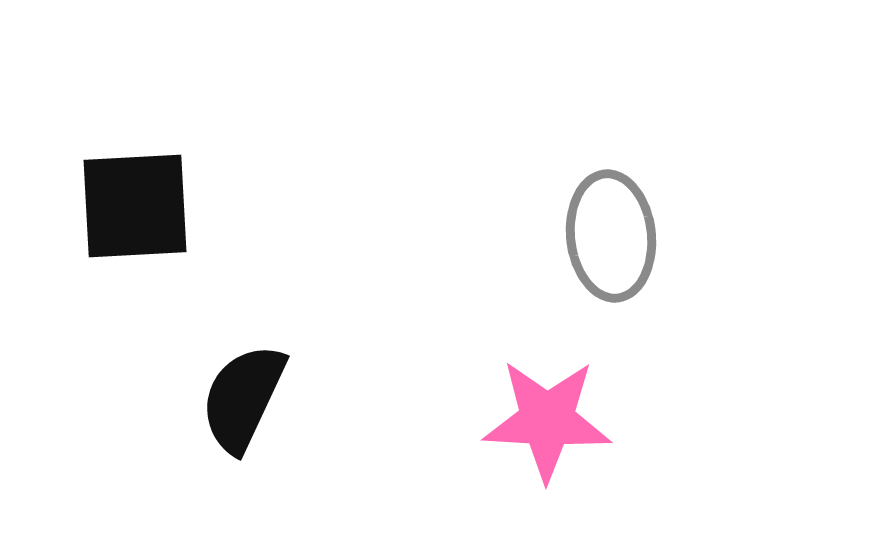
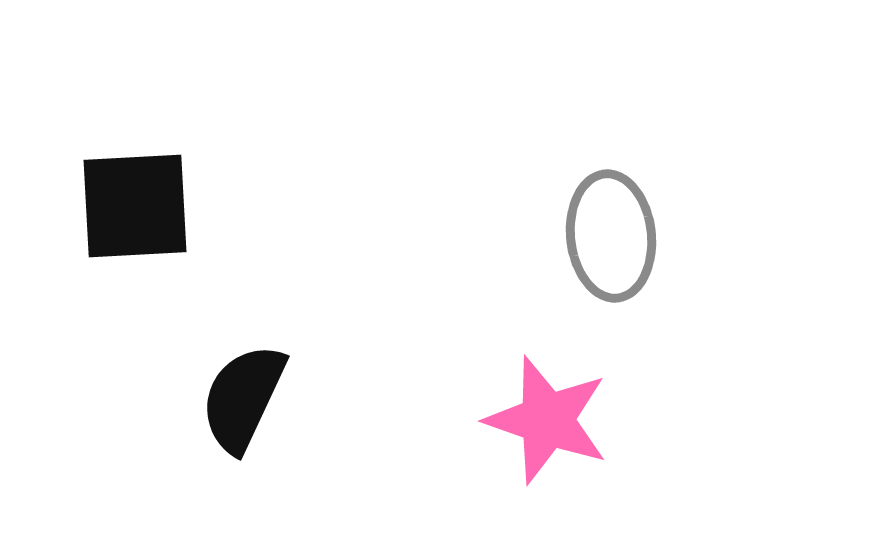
pink star: rotated 16 degrees clockwise
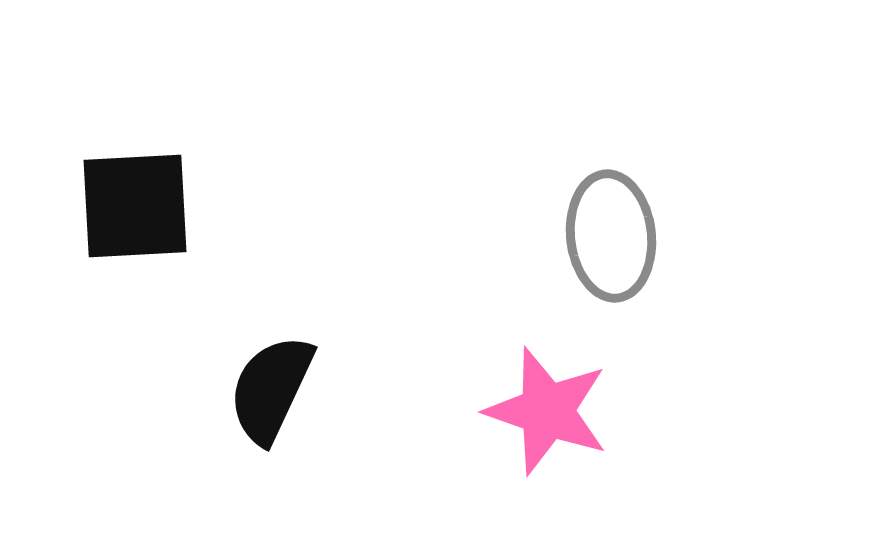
black semicircle: moved 28 px right, 9 px up
pink star: moved 9 px up
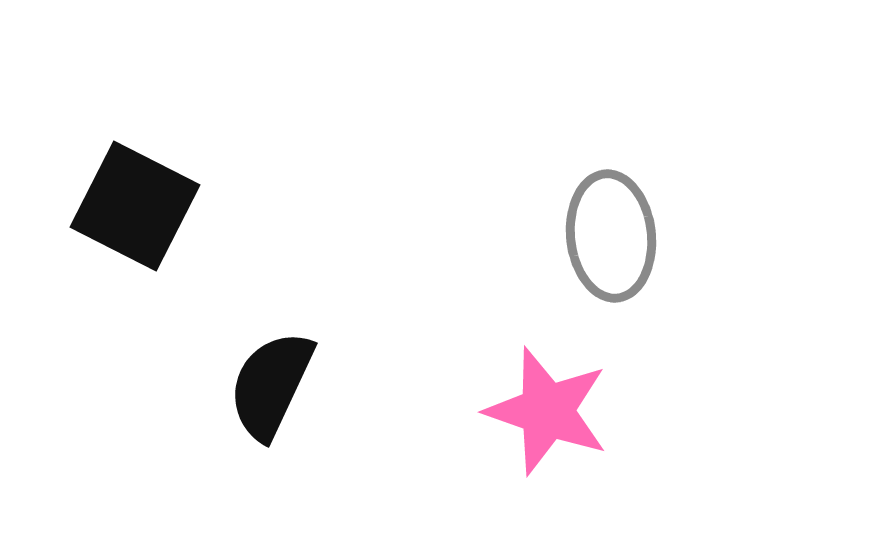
black square: rotated 30 degrees clockwise
black semicircle: moved 4 px up
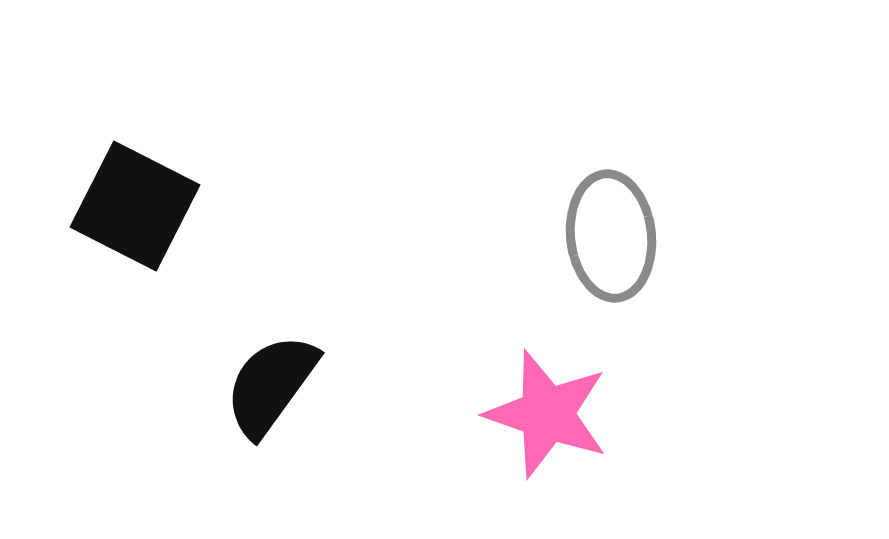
black semicircle: rotated 11 degrees clockwise
pink star: moved 3 px down
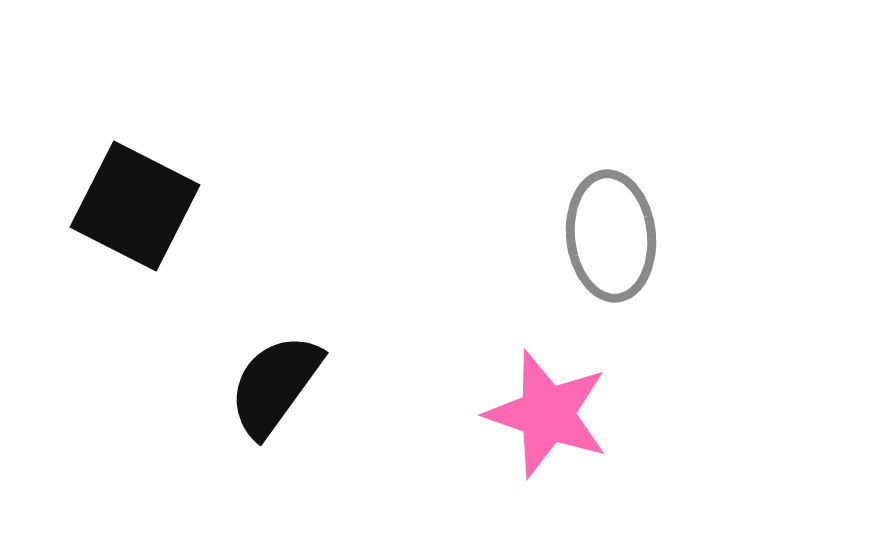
black semicircle: moved 4 px right
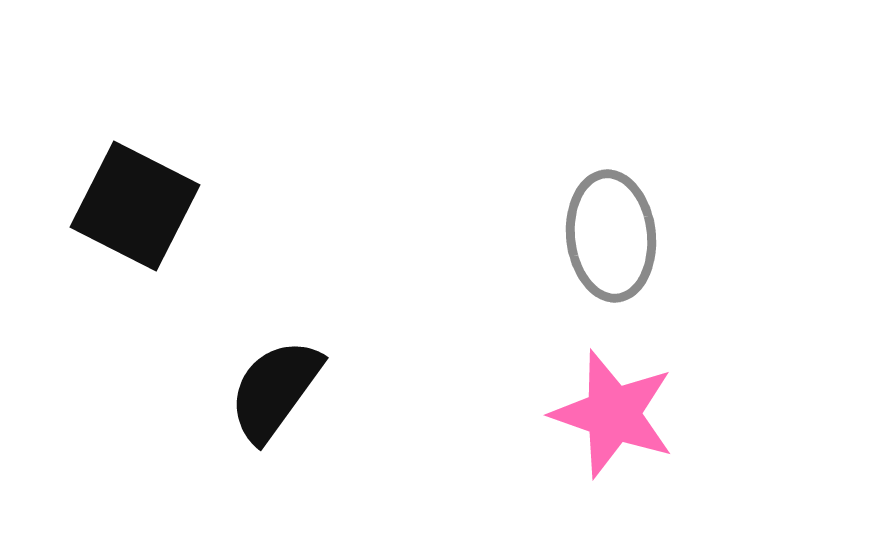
black semicircle: moved 5 px down
pink star: moved 66 px right
